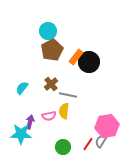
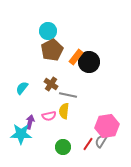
brown cross: rotated 16 degrees counterclockwise
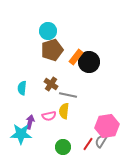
brown pentagon: rotated 10 degrees clockwise
cyan semicircle: rotated 32 degrees counterclockwise
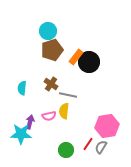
gray semicircle: moved 6 px down
green circle: moved 3 px right, 3 px down
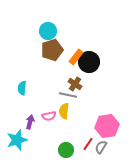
brown cross: moved 24 px right
cyan star: moved 4 px left, 6 px down; rotated 20 degrees counterclockwise
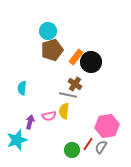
black circle: moved 2 px right
green circle: moved 6 px right
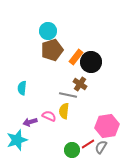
brown cross: moved 5 px right
pink semicircle: rotated 144 degrees counterclockwise
purple arrow: rotated 120 degrees counterclockwise
red line: rotated 24 degrees clockwise
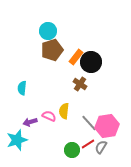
gray line: moved 21 px right, 28 px down; rotated 36 degrees clockwise
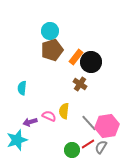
cyan circle: moved 2 px right
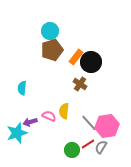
cyan star: moved 7 px up
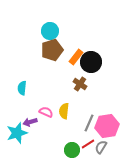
pink semicircle: moved 3 px left, 4 px up
gray line: rotated 66 degrees clockwise
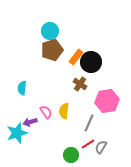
pink semicircle: rotated 32 degrees clockwise
pink hexagon: moved 25 px up
green circle: moved 1 px left, 5 px down
